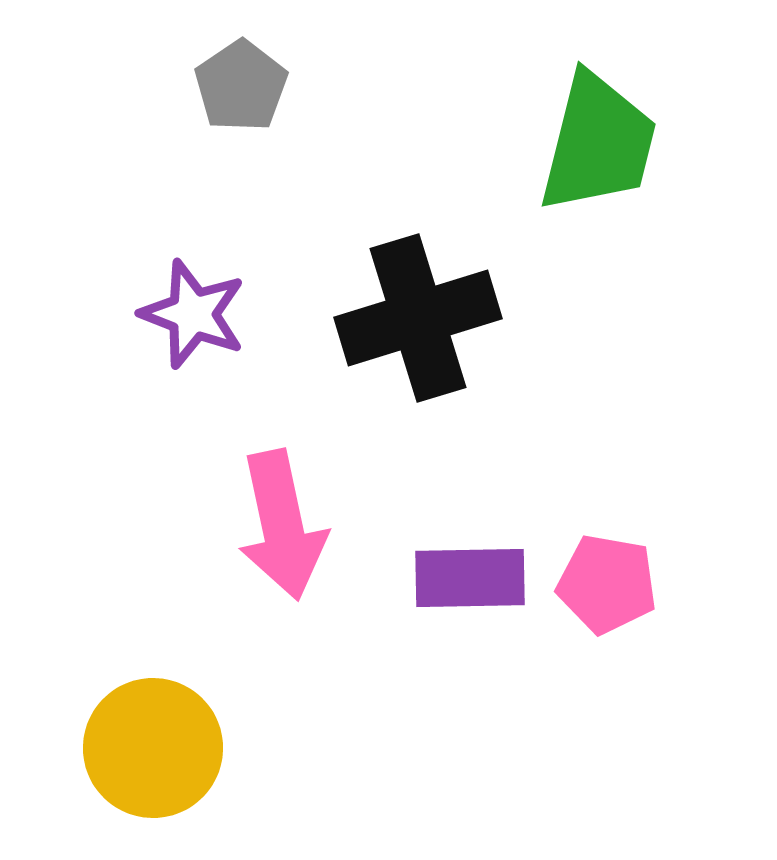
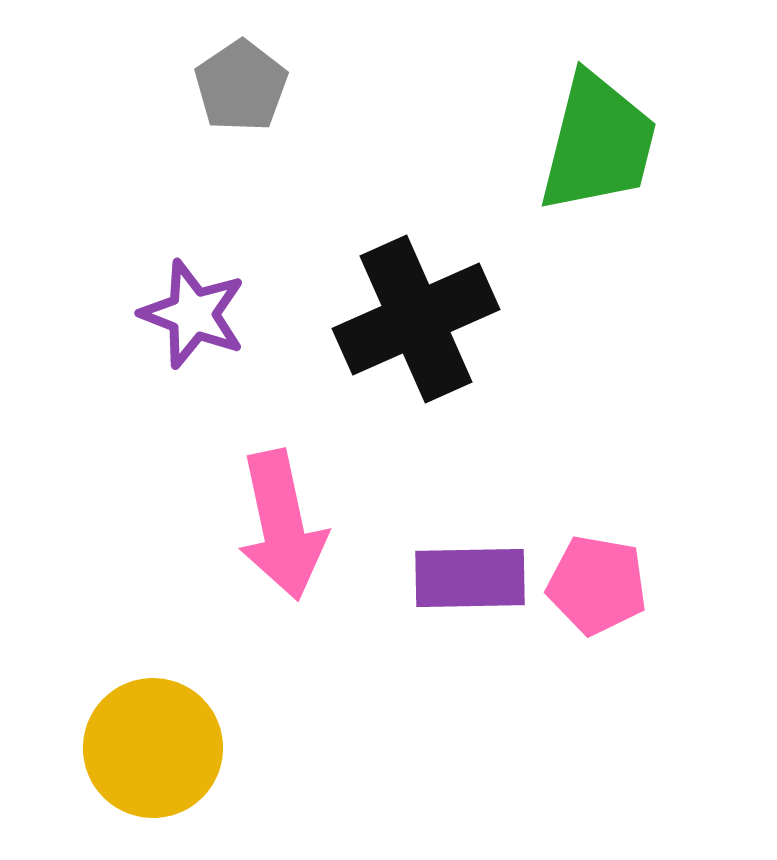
black cross: moved 2 px left, 1 px down; rotated 7 degrees counterclockwise
pink pentagon: moved 10 px left, 1 px down
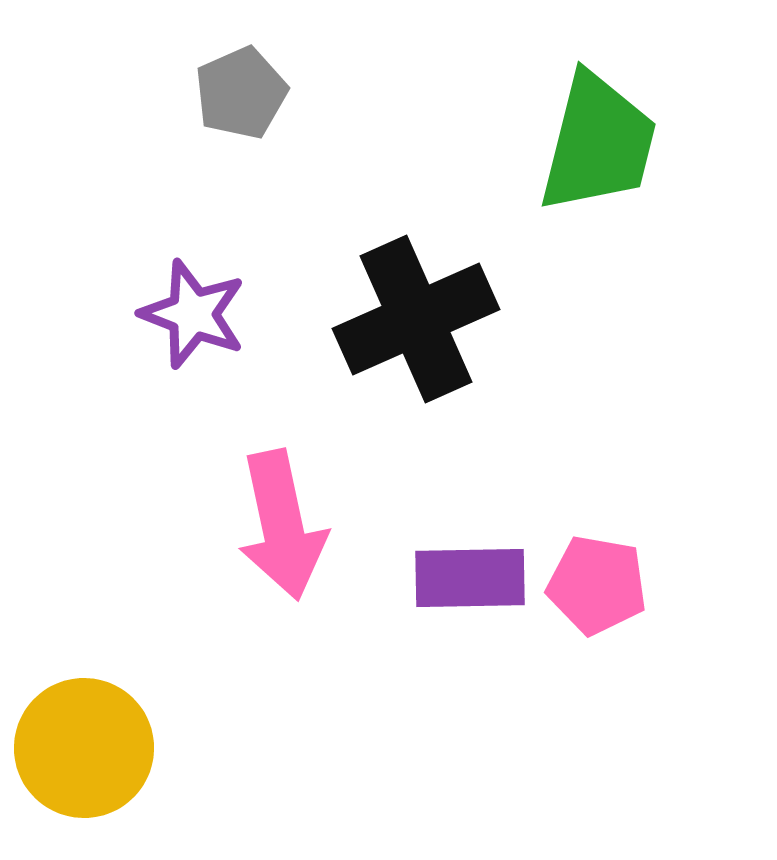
gray pentagon: moved 7 px down; rotated 10 degrees clockwise
yellow circle: moved 69 px left
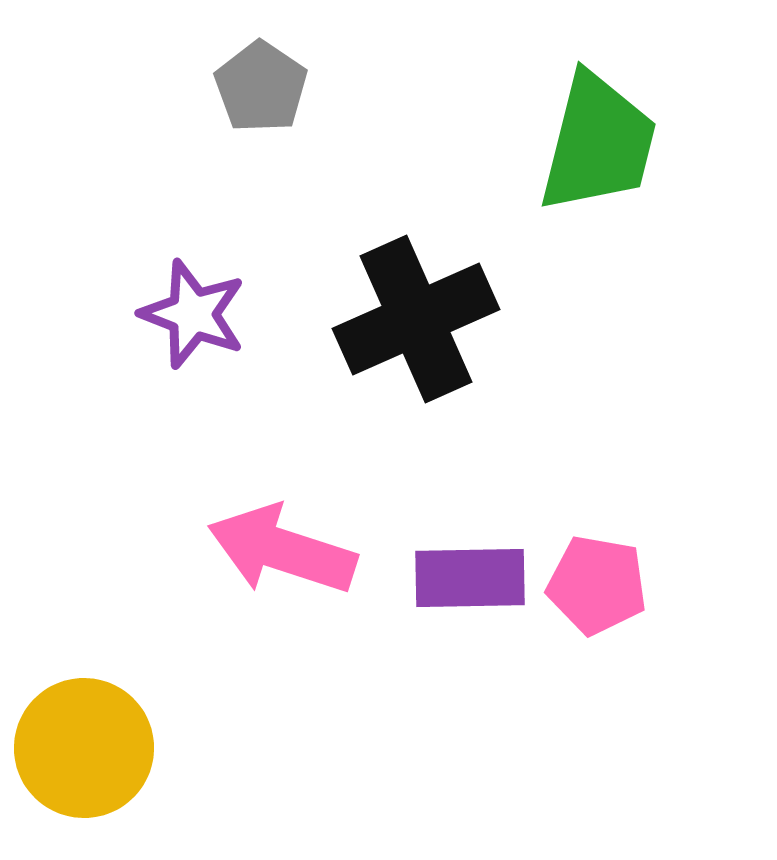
gray pentagon: moved 20 px right, 6 px up; rotated 14 degrees counterclockwise
pink arrow: moved 25 px down; rotated 120 degrees clockwise
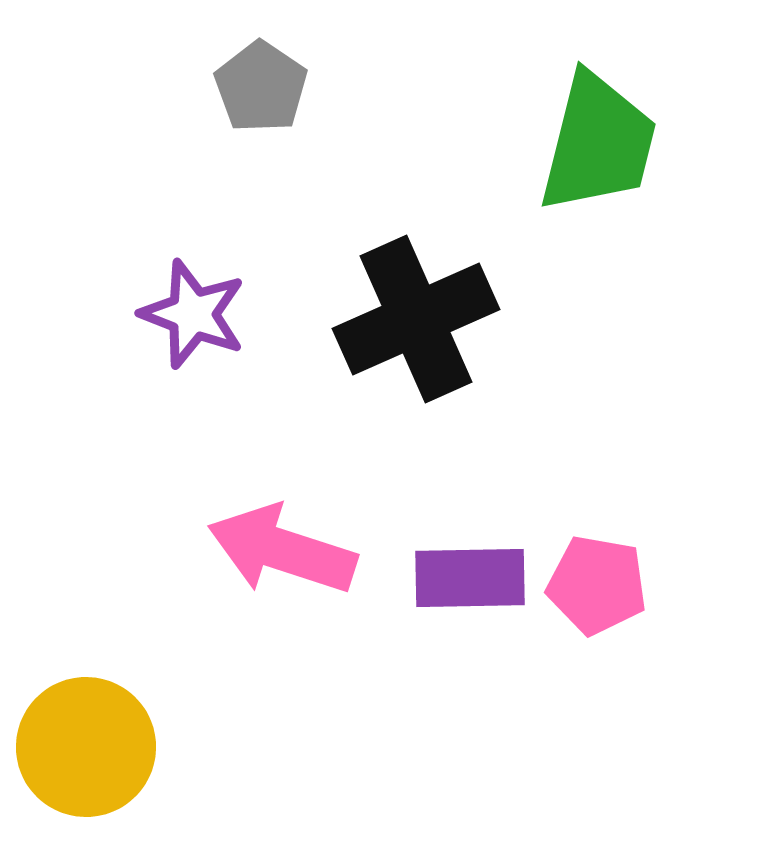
yellow circle: moved 2 px right, 1 px up
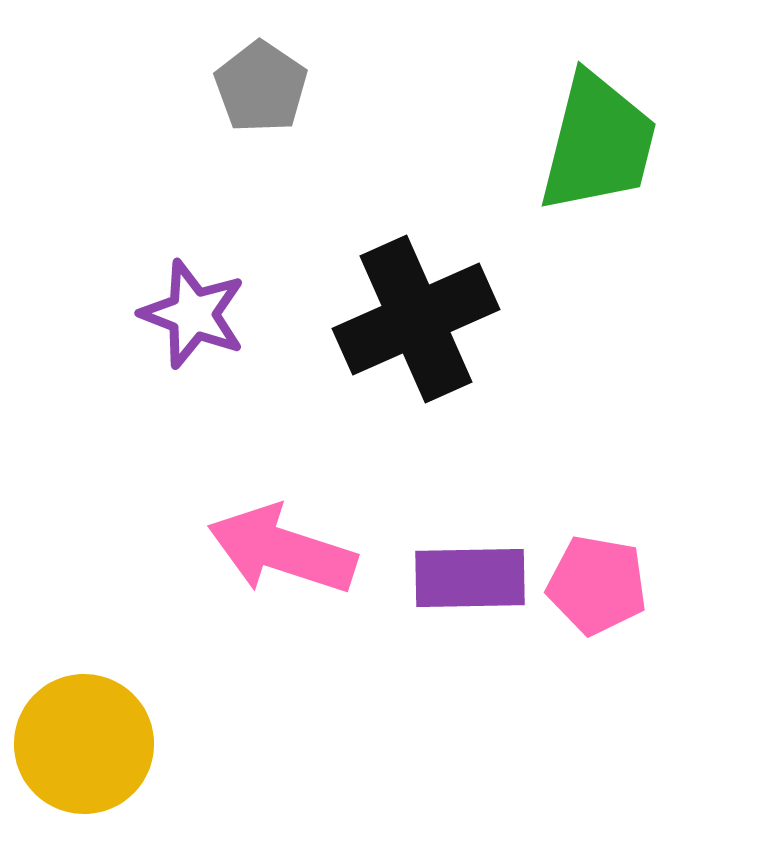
yellow circle: moved 2 px left, 3 px up
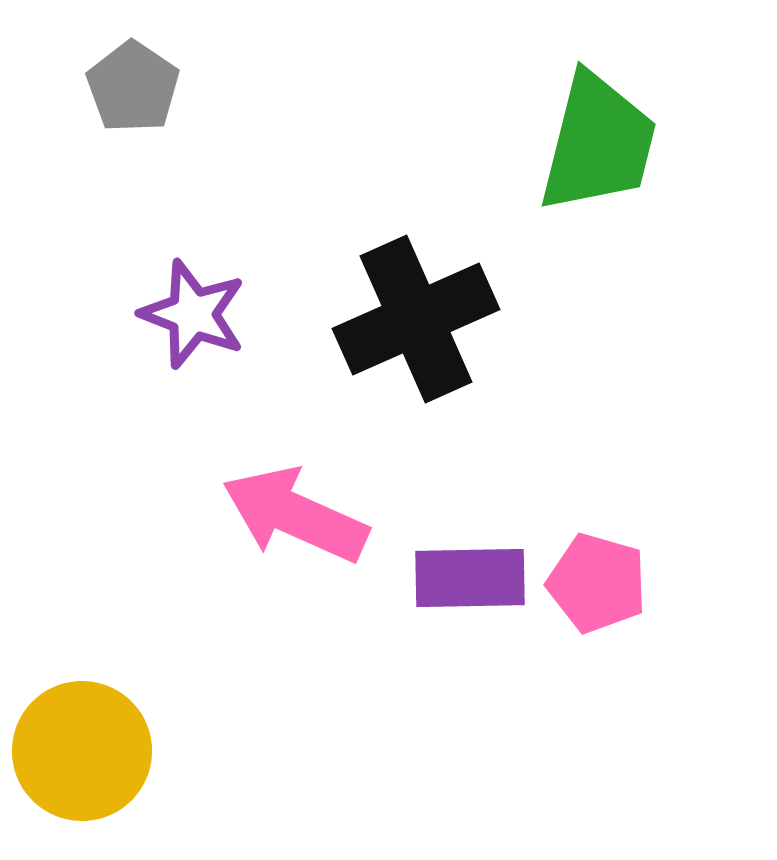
gray pentagon: moved 128 px left
pink arrow: moved 13 px right, 35 px up; rotated 6 degrees clockwise
pink pentagon: moved 2 px up; rotated 6 degrees clockwise
yellow circle: moved 2 px left, 7 px down
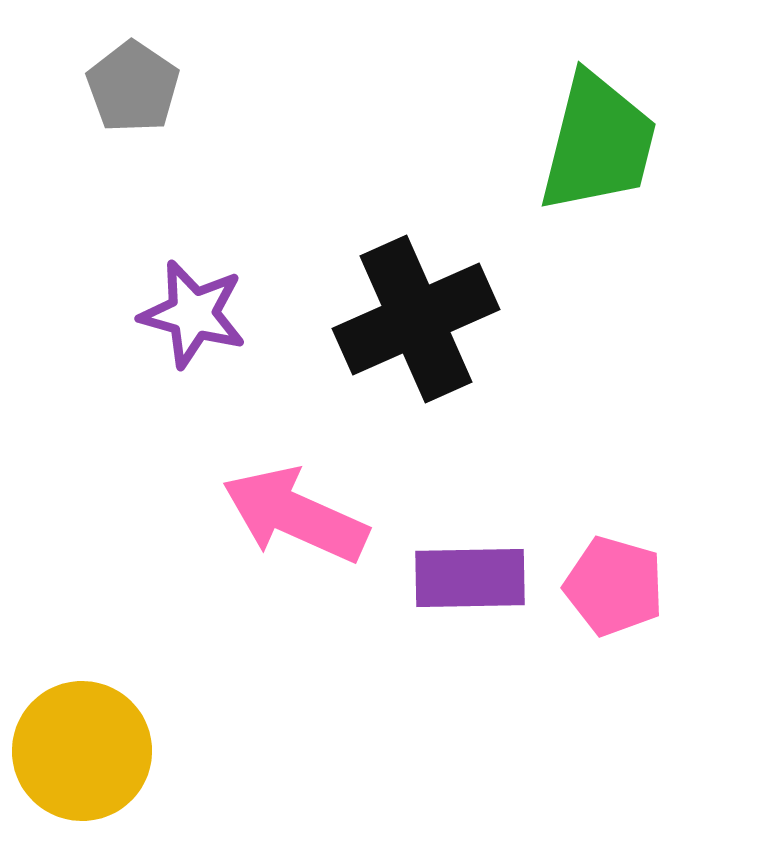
purple star: rotated 6 degrees counterclockwise
pink pentagon: moved 17 px right, 3 px down
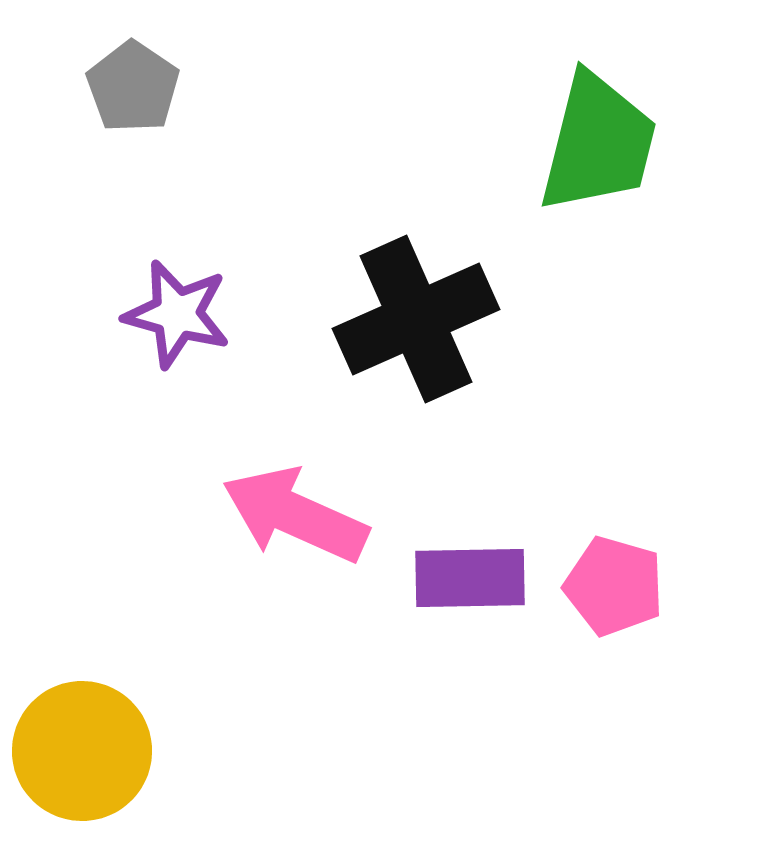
purple star: moved 16 px left
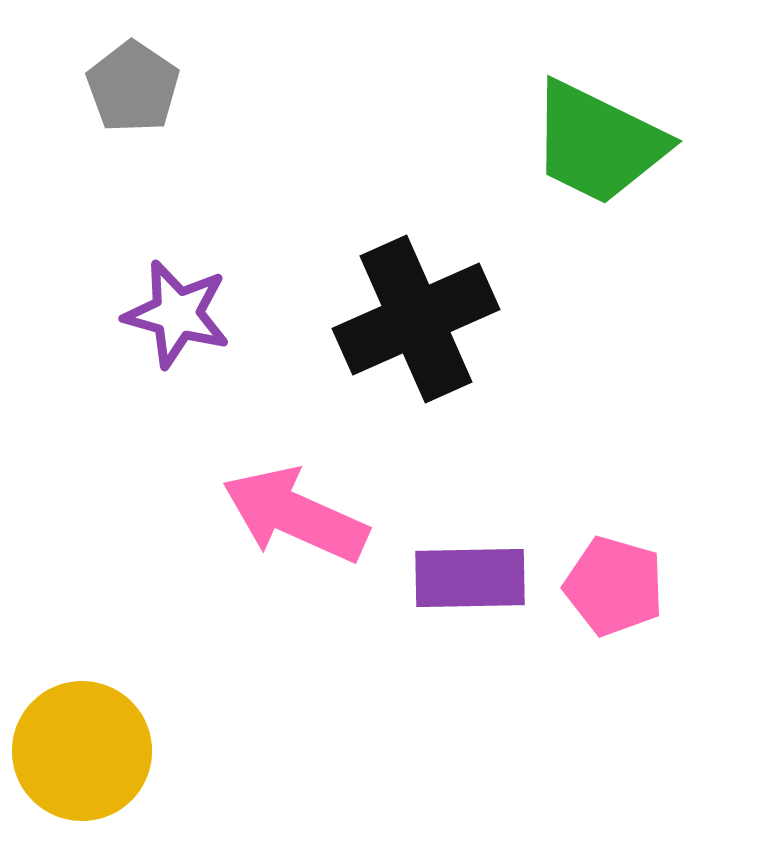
green trapezoid: rotated 102 degrees clockwise
